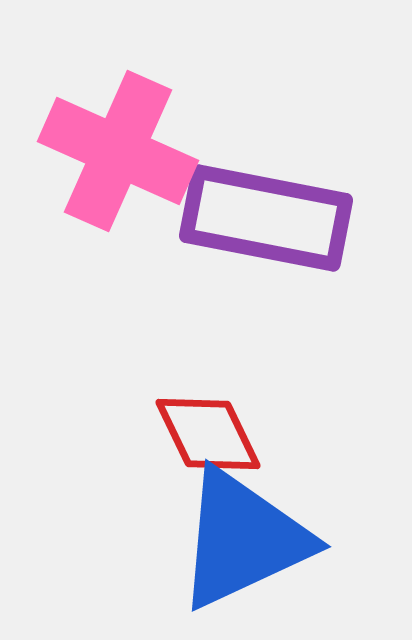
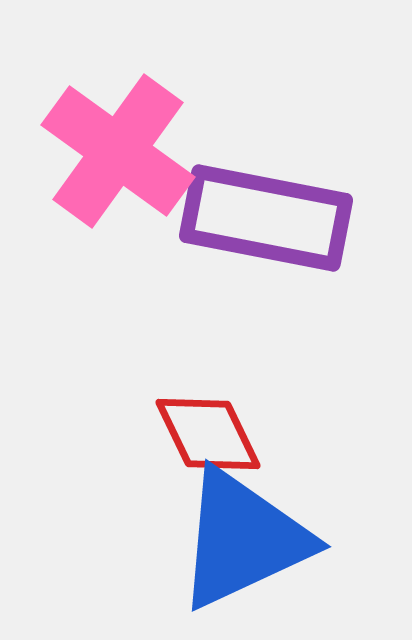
pink cross: rotated 12 degrees clockwise
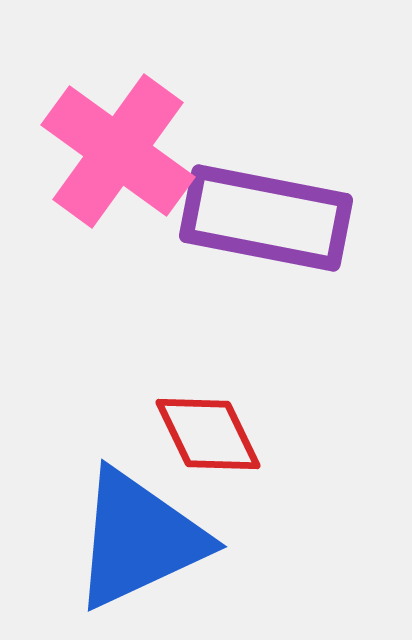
blue triangle: moved 104 px left
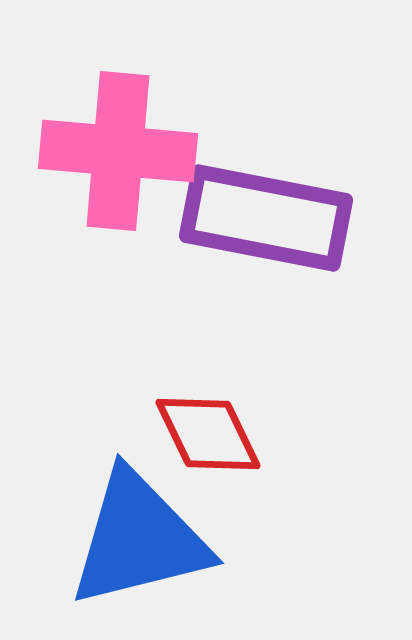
pink cross: rotated 31 degrees counterclockwise
blue triangle: rotated 11 degrees clockwise
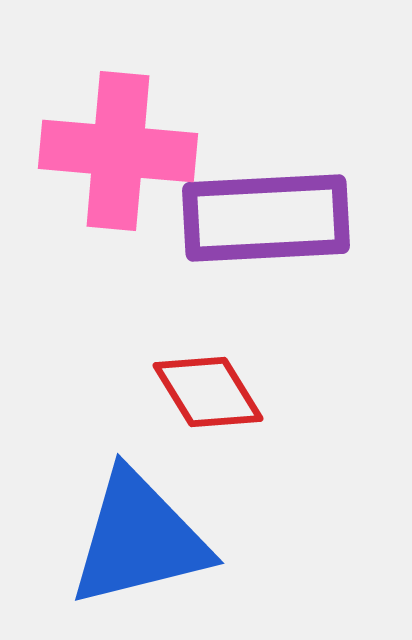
purple rectangle: rotated 14 degrees counterclockwise
red diamond: moved 42 px up; rotated 6 degrees counterclockwise
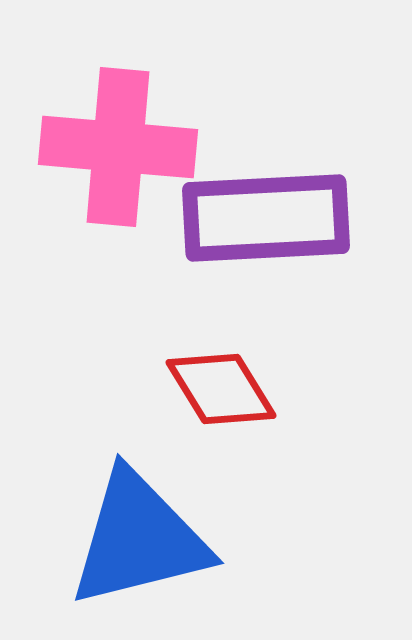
pink cross: moved 4 px up
red diamond: moved 13 px right, 3 px up
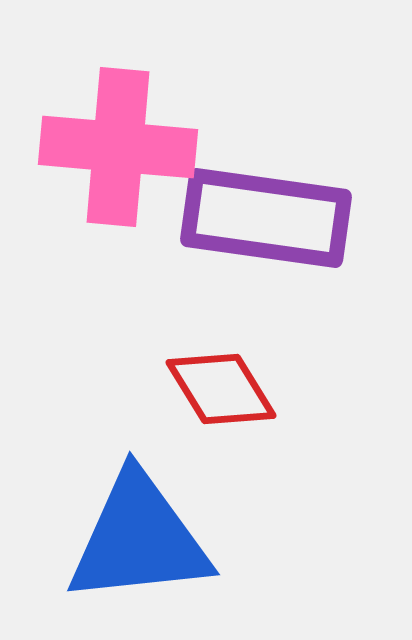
purple rectangle: rotated 11 degrees clockwise
blue triangle: rotated 8 degrees clockwise
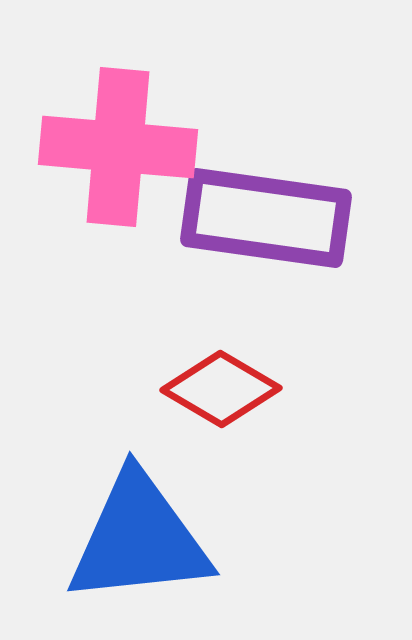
red diamond: rotated 28 degrees counterclockwise
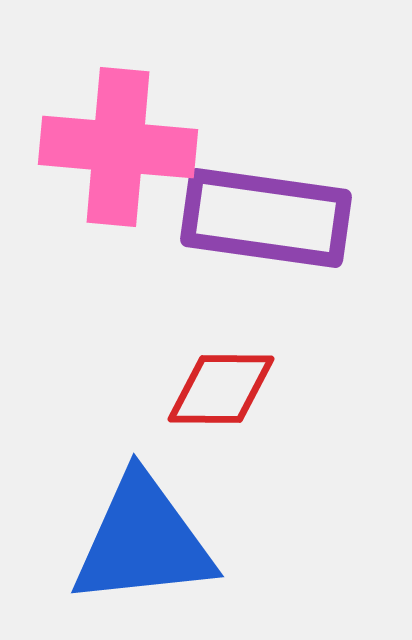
red diamond: rotated 30 degrees counterclockwise
blue triangle: moved 4 px right, 2 px down
